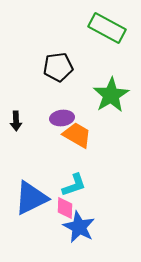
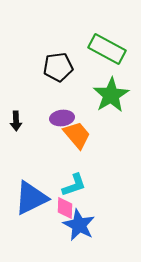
green rectangle: moved 21 px down
orange trapezoid: rotated 20 degrees clockwise
blue star: moved 2 px up
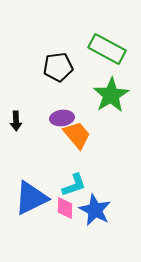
blue star: moved 16 px right, 15 px up
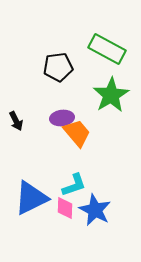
black arrow: rotated 24 degrees counterclockwise
orange trapezoid: moved 2 px up
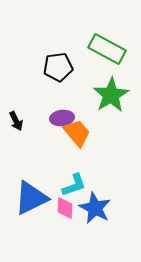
blue star: moved 2 px up
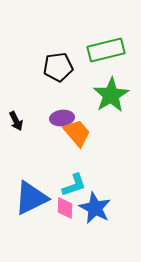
green rectangle: moved 1 px left, 1 px down; rotated 42 degrees counterclockwise
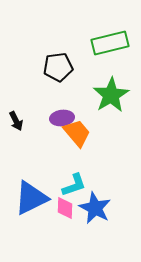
green rectangle: moved 4 px right, 7 px up
